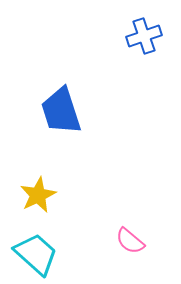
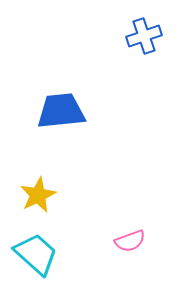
blue trapezoid: rotated 102 degrees clockwise
pink semicircle: rotated 60 degrees counterclockwise
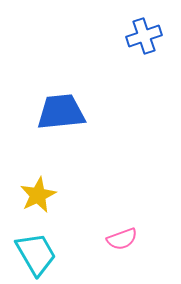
blue trapezoid: moved 1 px down
pink semicircle: moved 8 px left, 2 px up
cyan trapezoid: rotated 18 degrees clockwise
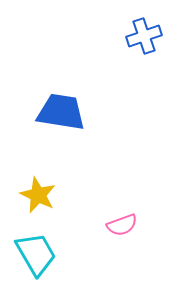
blue trapezoid: rotated 15 degrees clockwise
yellow star: rotated 21 degrees counterclockwise
pink semicircle: moved 14 px up
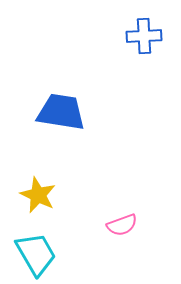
blue cross: rotated 16 degrees clockwise
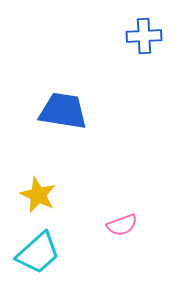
blue trapezoid: moved 2 px right, 1 px up
cyan trapezoid: moved 2 px right, 1 px up; rotated 78 degrees clockwise
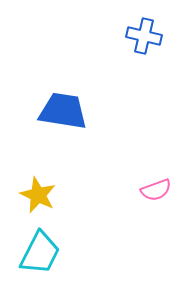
blue cross: rotated 16 degrees clockwise
pink semicircle: moved 34 px right, 35 px up
cyan trapezoid: moved 2 px right; rotated 21 degrees counterclockwise
